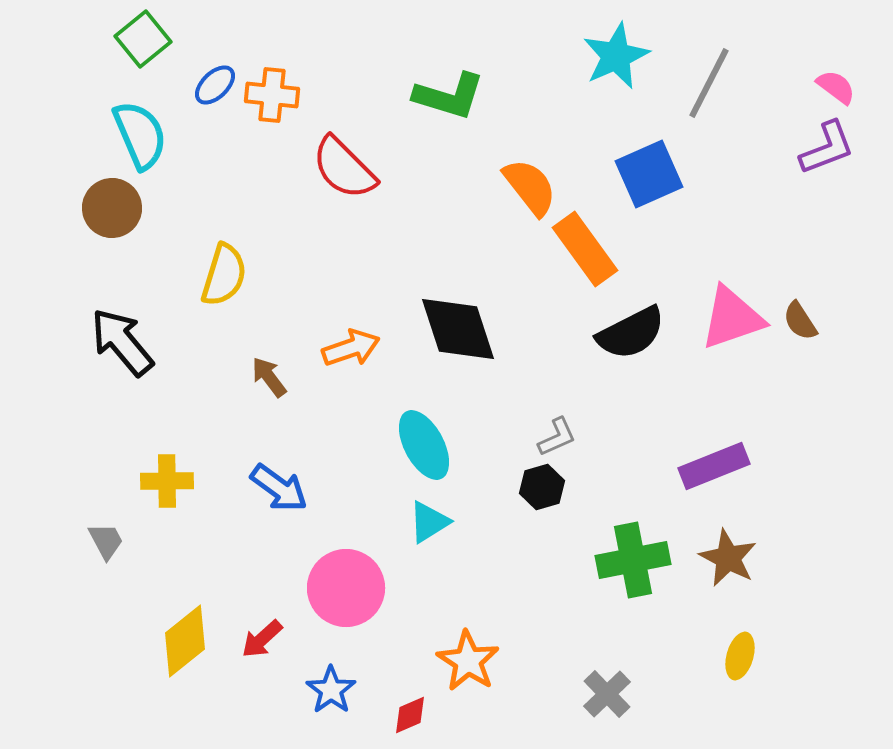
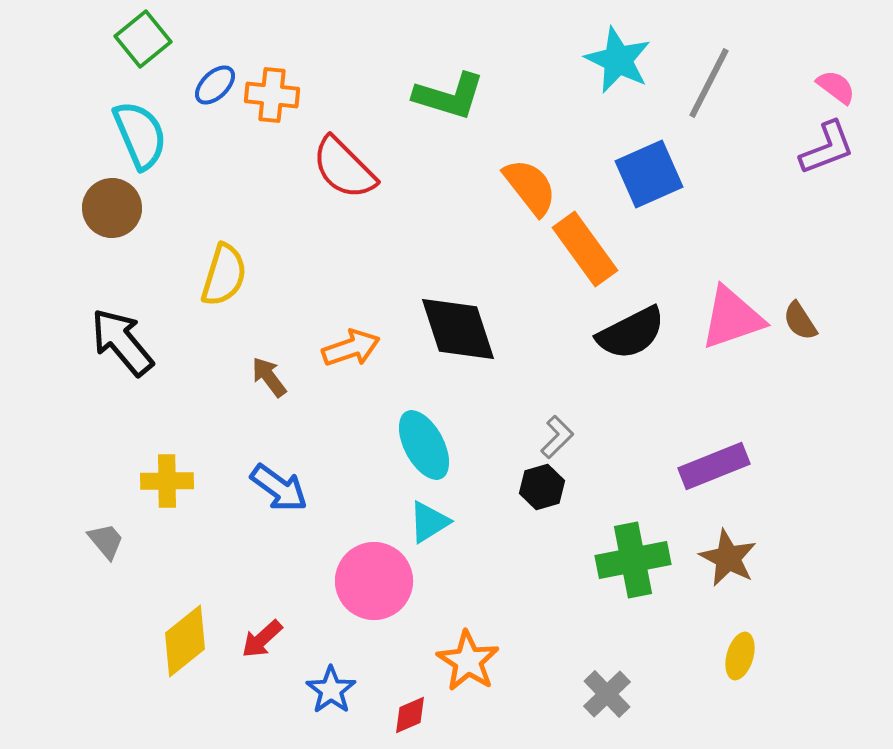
cyan star: moved 2 px right, 4 px down; rotated 22 degrees counterclockwise
gray L-shape: rotated 21 degrees counterclockwise
gray trapezoid: rotated 12 degrees counterclockwise
pink circle: moved 28 px right, 7 px up
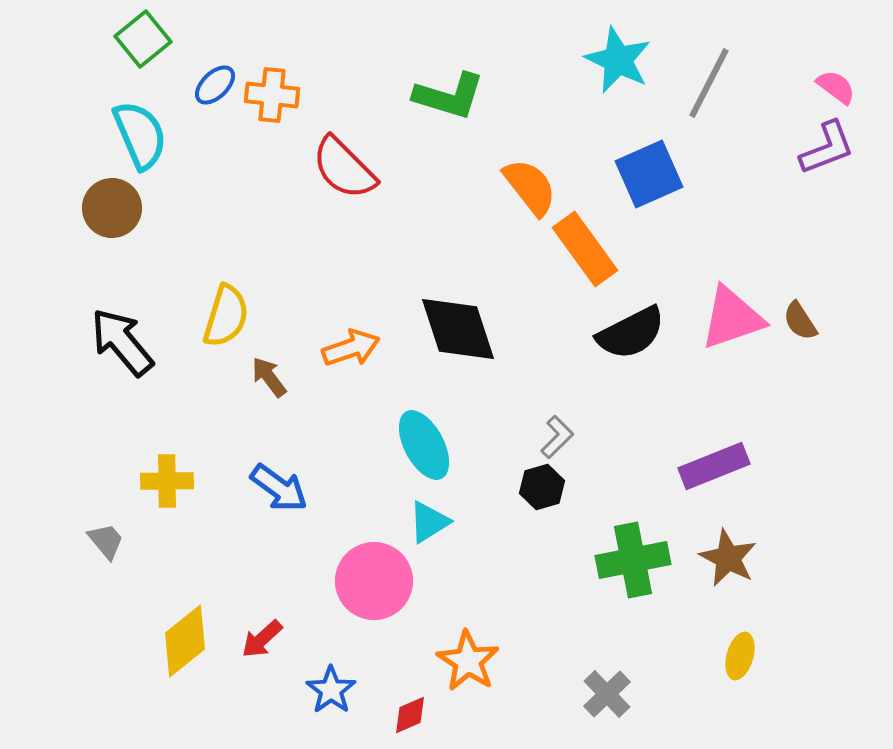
yellow semicircle: moved 2 px right, 41 px down
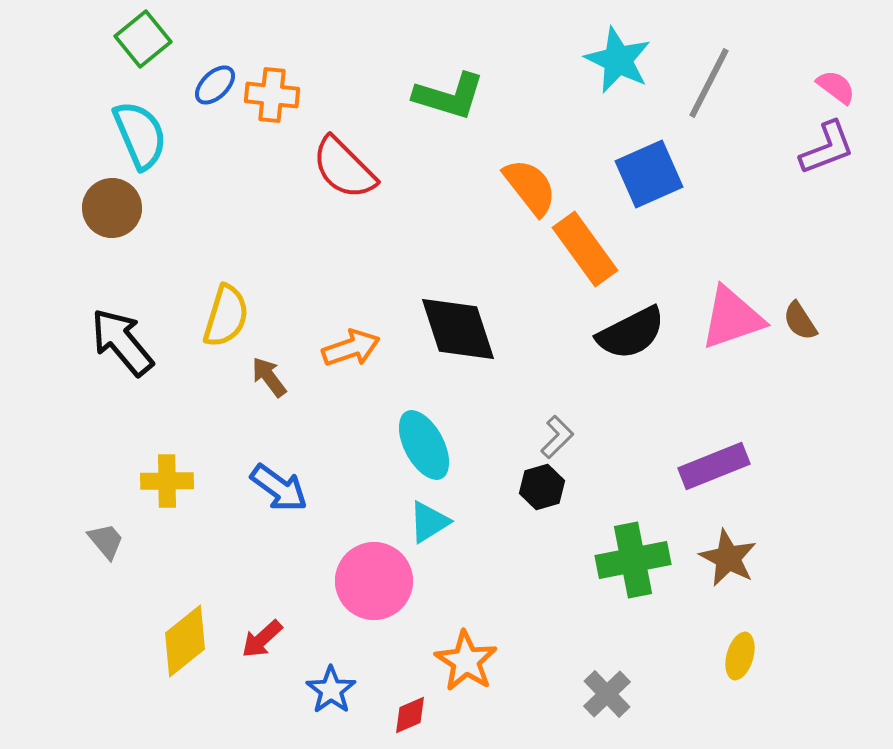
orange star: moved 2 px left
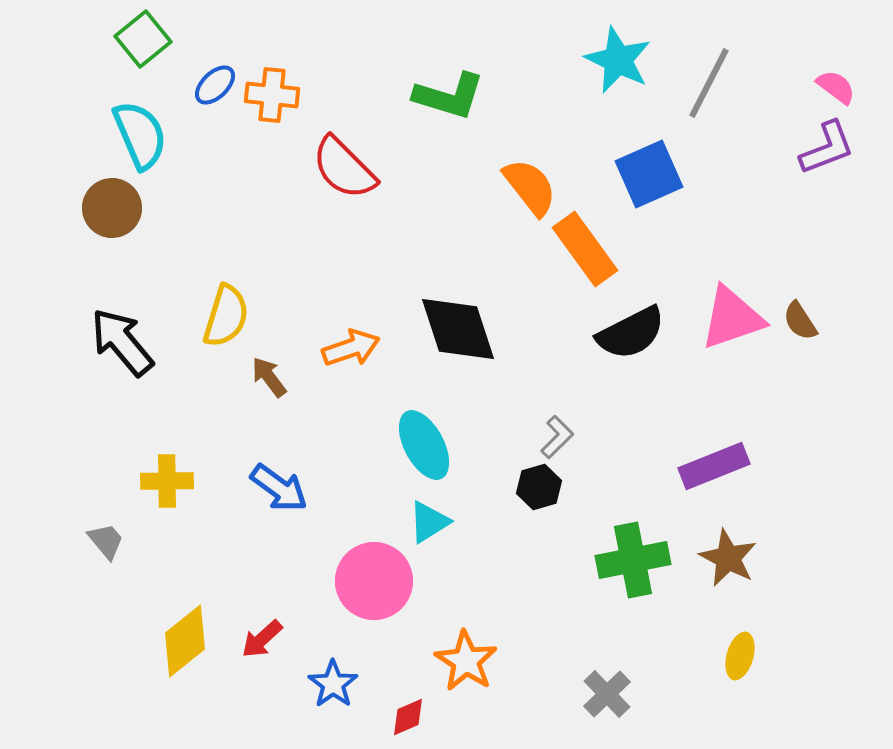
black hexagon: moved 3 px left
blue star: moved 2 px right, 6 px up
red diamond: moved 2 px left, 2 px down
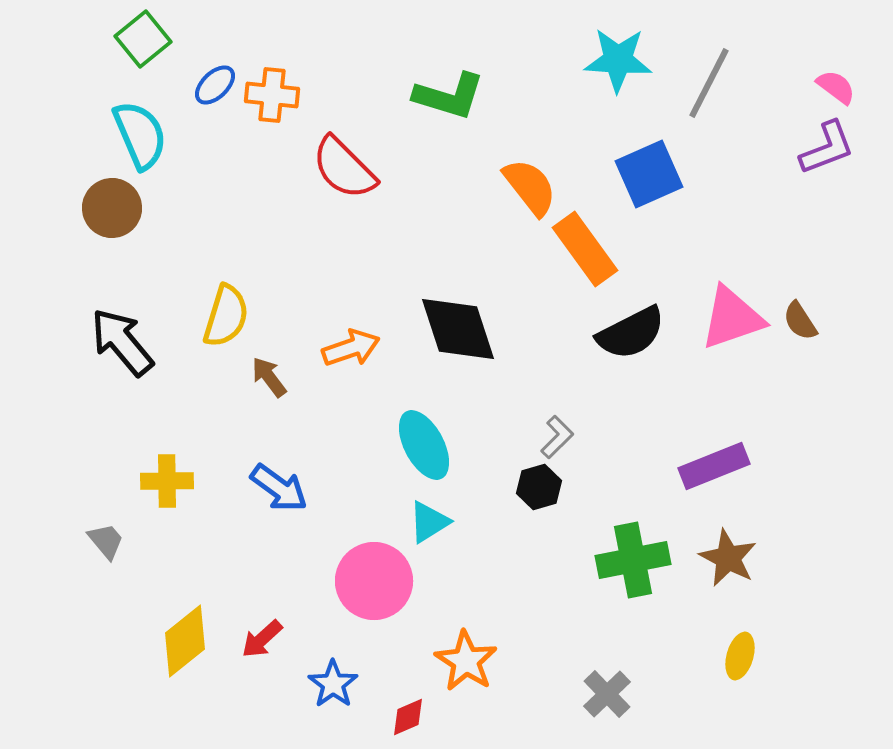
cyan star: rotated 22 degrees counterclockwise
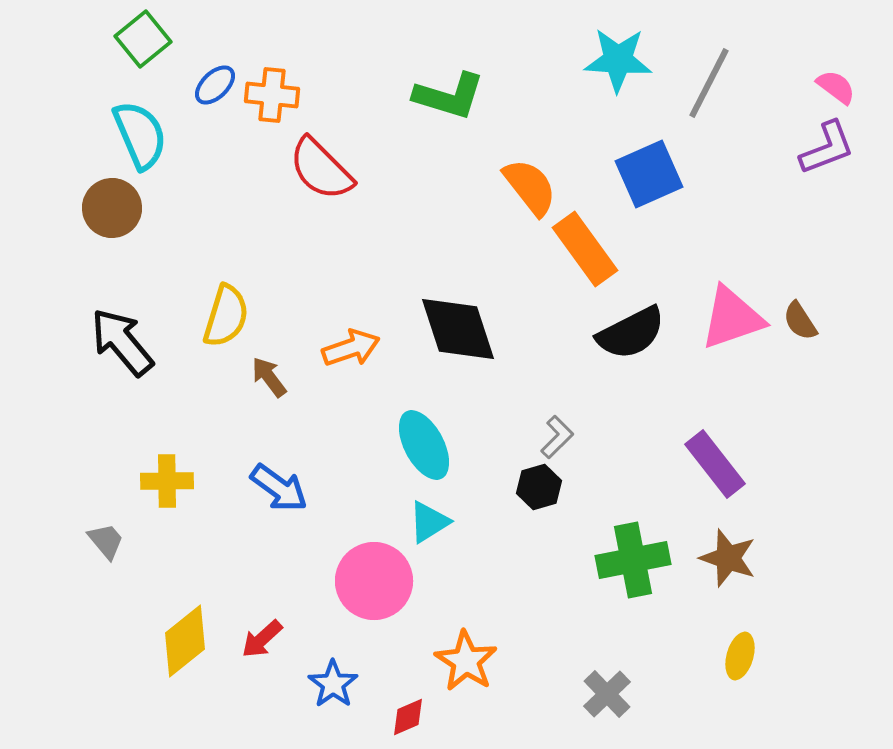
red semicircle: moved 23 px left, 1 px down
purple rectangle: moved 1 px right, 2 px up; rotated 74 degrees clockwise
brown star: rotated 8 degrees counterclockwise
